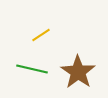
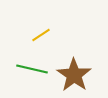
brown star: moved 4 px left, 3 px down
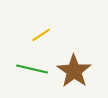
brown star: moved 4 px up
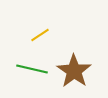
yellow line: moved 1 px left
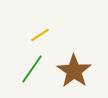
green line: rotated 68 degrees counterclockwise
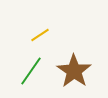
green line: moved 1 px left, 2 px down
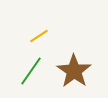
yellow line: moved 1 px left, 1 px down
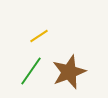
brown star: moved 5 px left, 1 px down; rotated 16 degrees clockwise
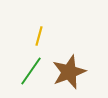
yellow line: rotated 42 degrees counterclockwise
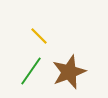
yellow line: rotated 60 degrees counterclockwise
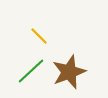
green line: rotated 12 degrees clockwise
